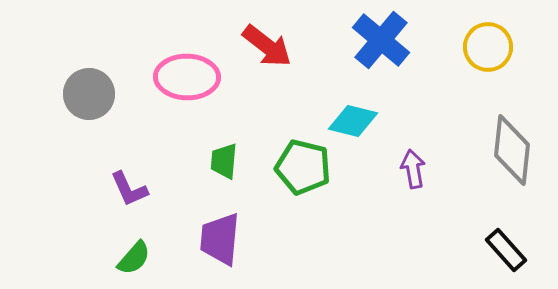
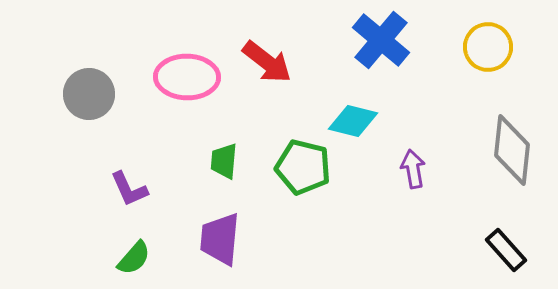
red arrow: moved 16 px down
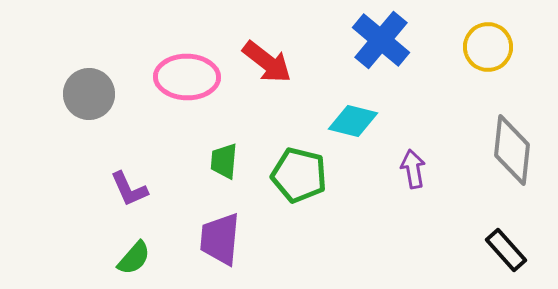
green pentagon: moved 4 px left, 8 px down
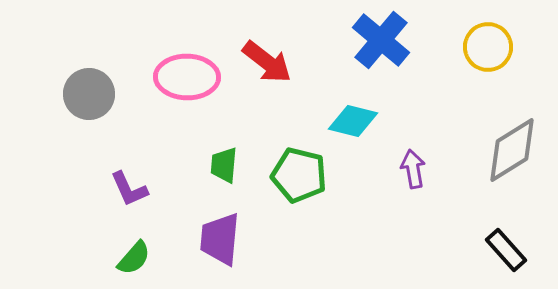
gray diamond: rotated 52 degrees clockwise
green trapezoid: moved 4 px down
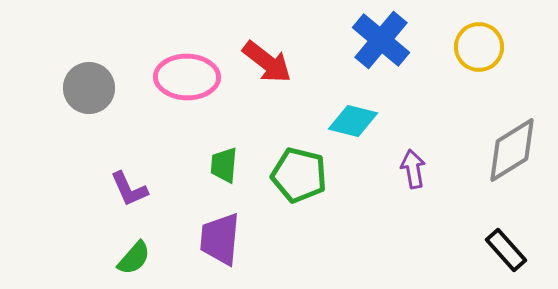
yellow circle: moved 9 px left
gray circle: moved 6 px up
